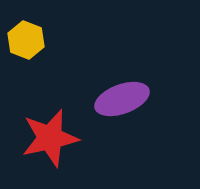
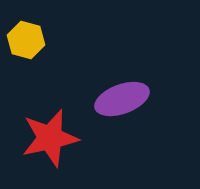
yellow hexagon: rotated 6 degrees counterclockwise
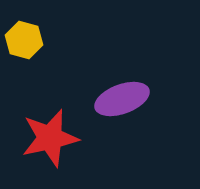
yellow hexagon: moved 2 px left
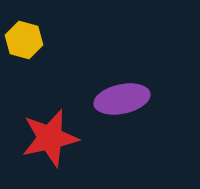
purple ellipse: rotated 8 degrees clockwise
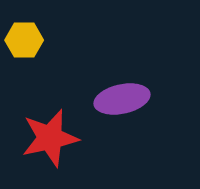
yellow hexagon: rotated 15 degrees counterclockwise
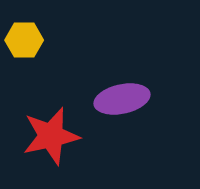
red star: moved 1 px right, 2 px up
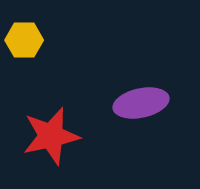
purple ellipse: moved 19 px right, 4 px down
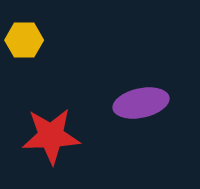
red star: rotated 10 degrees clockwise
